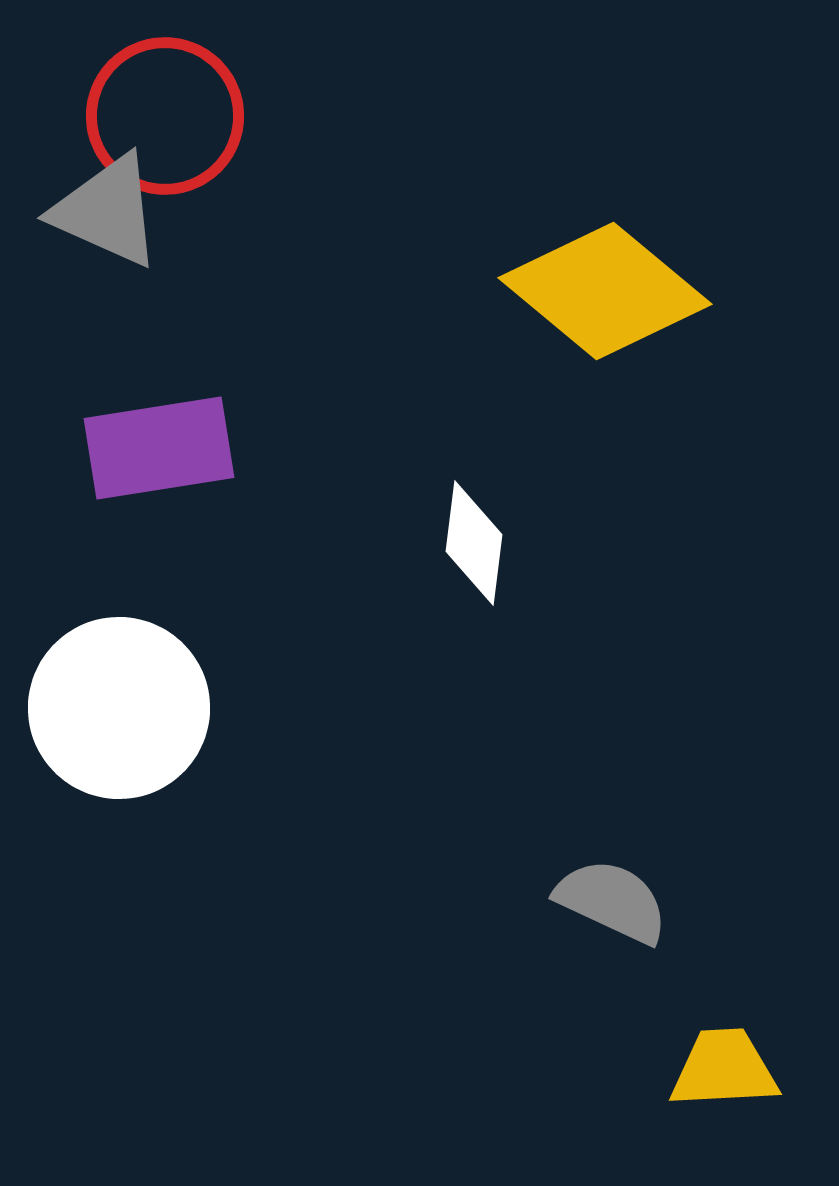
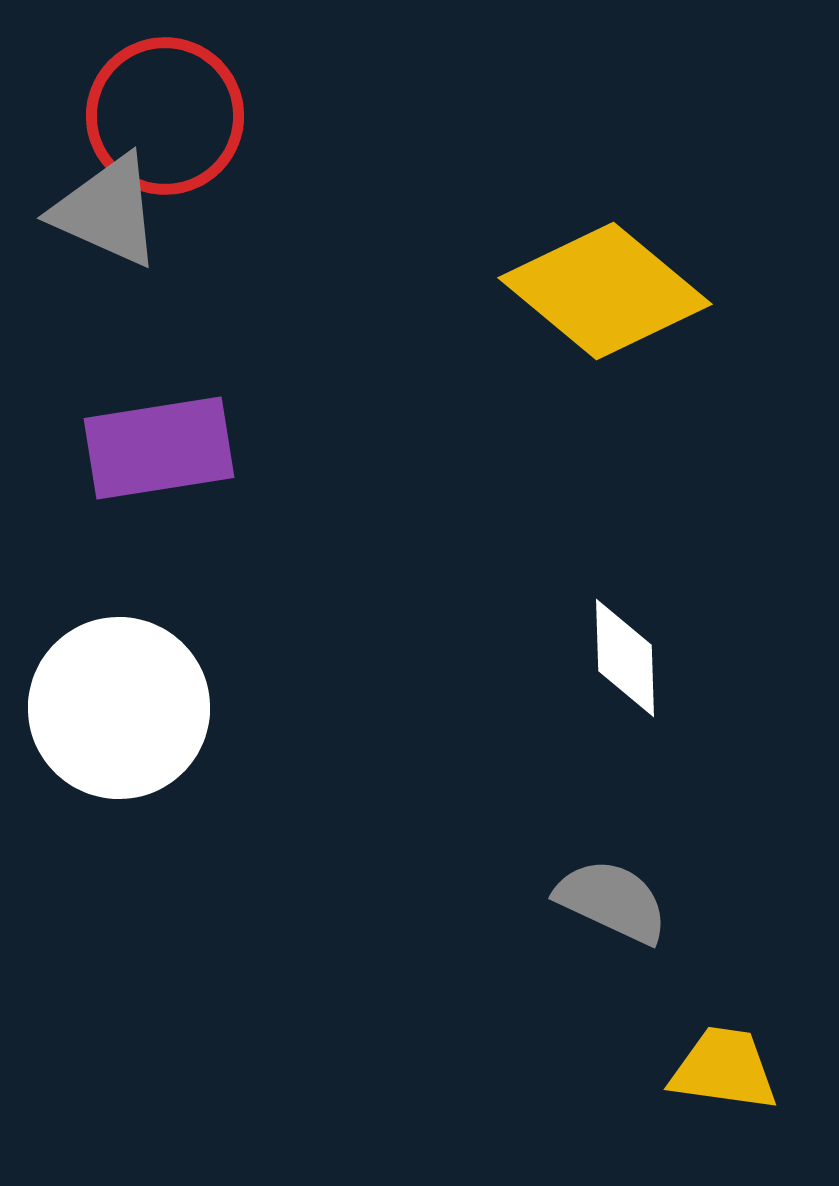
white diamond: moved 151 px right, 115 px down; rotated 9 degrees counterclockwise
yellow trapezoid: rotated 11 degrees clockwise
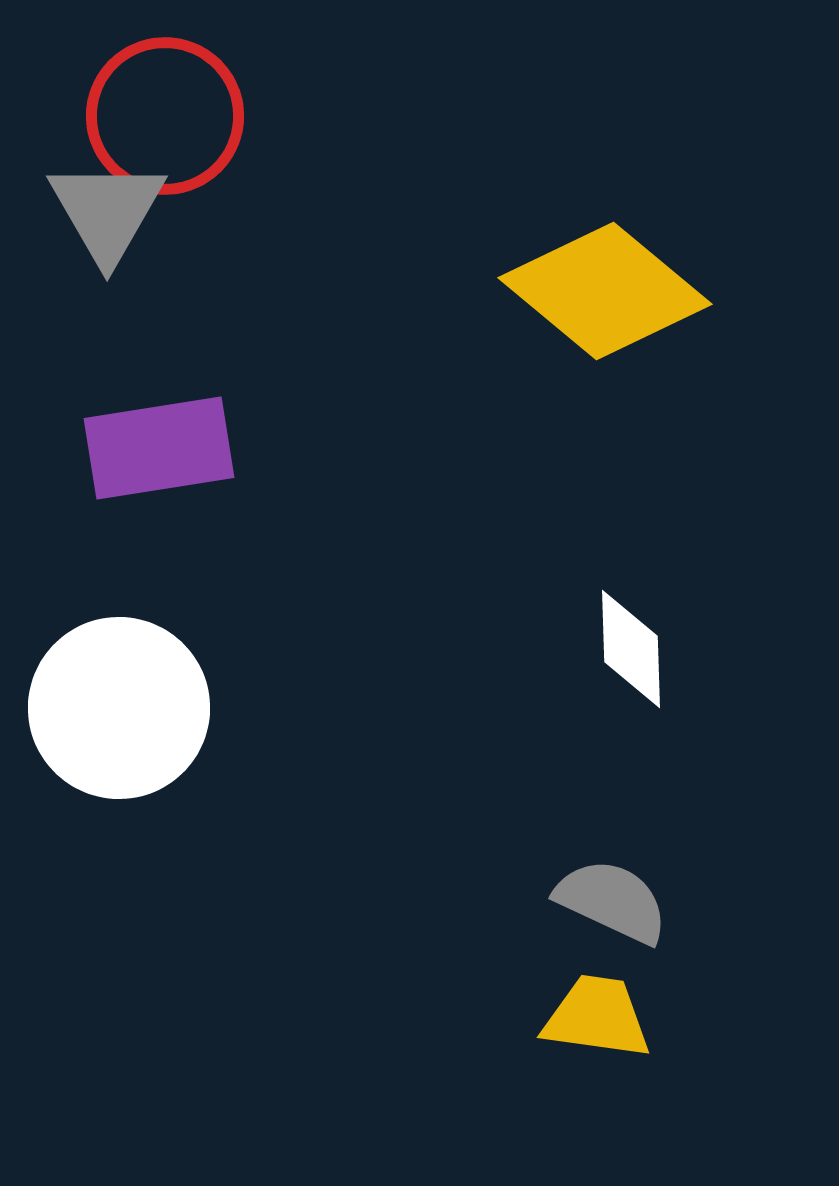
gray triangle: rotated 36 degrees clockwise
white diamond: moved 6 px right, 9 px up
yellow trapezoid: moved 127 px left, 52 px up
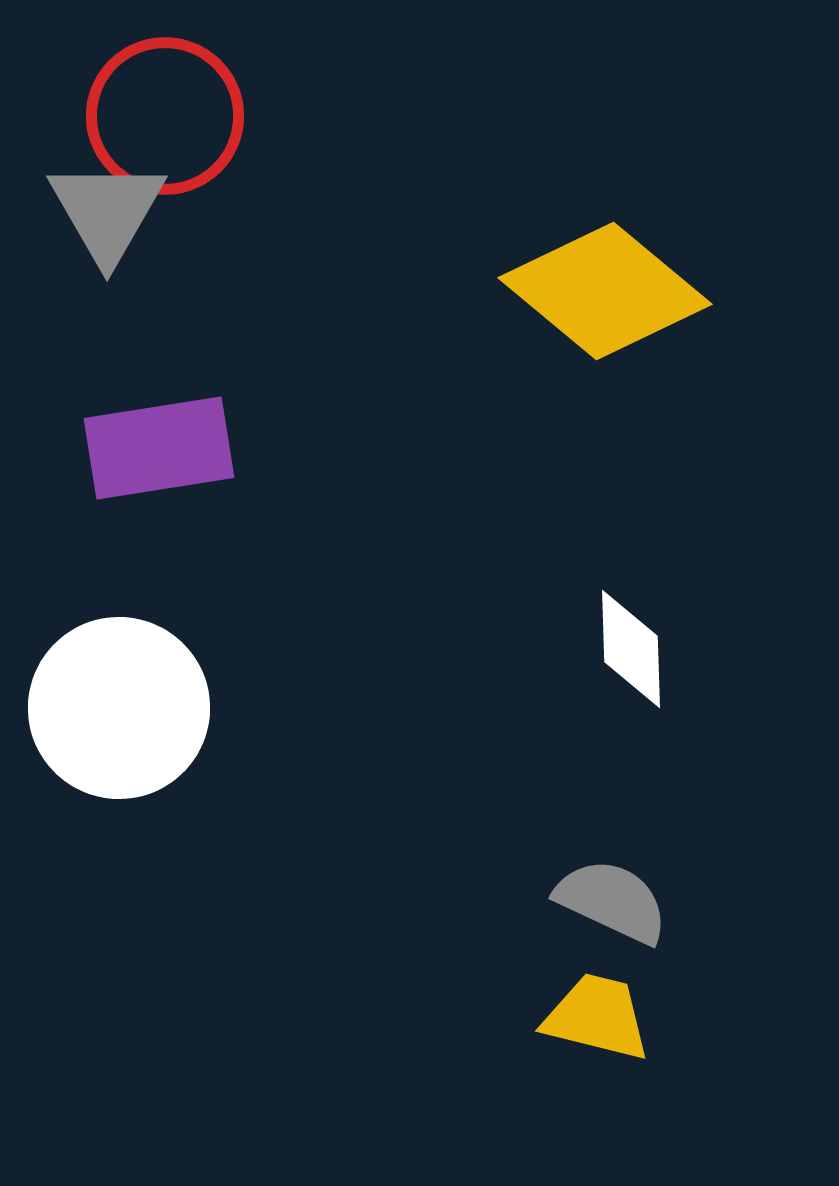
yellow trapezoid: rotated 6 degrees clockwise
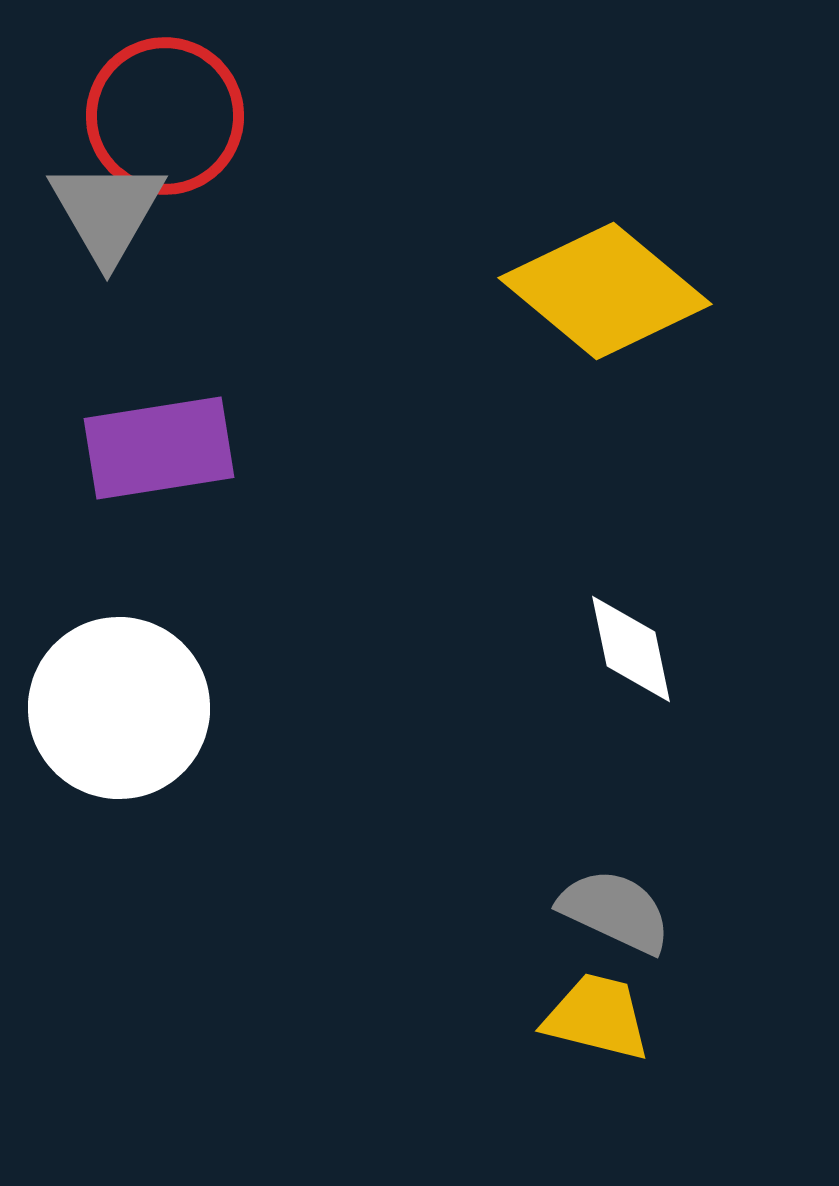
white diamond: rotated 10 degrees counterclockwise
gray semicircle: moved 3 px right, 10 px down
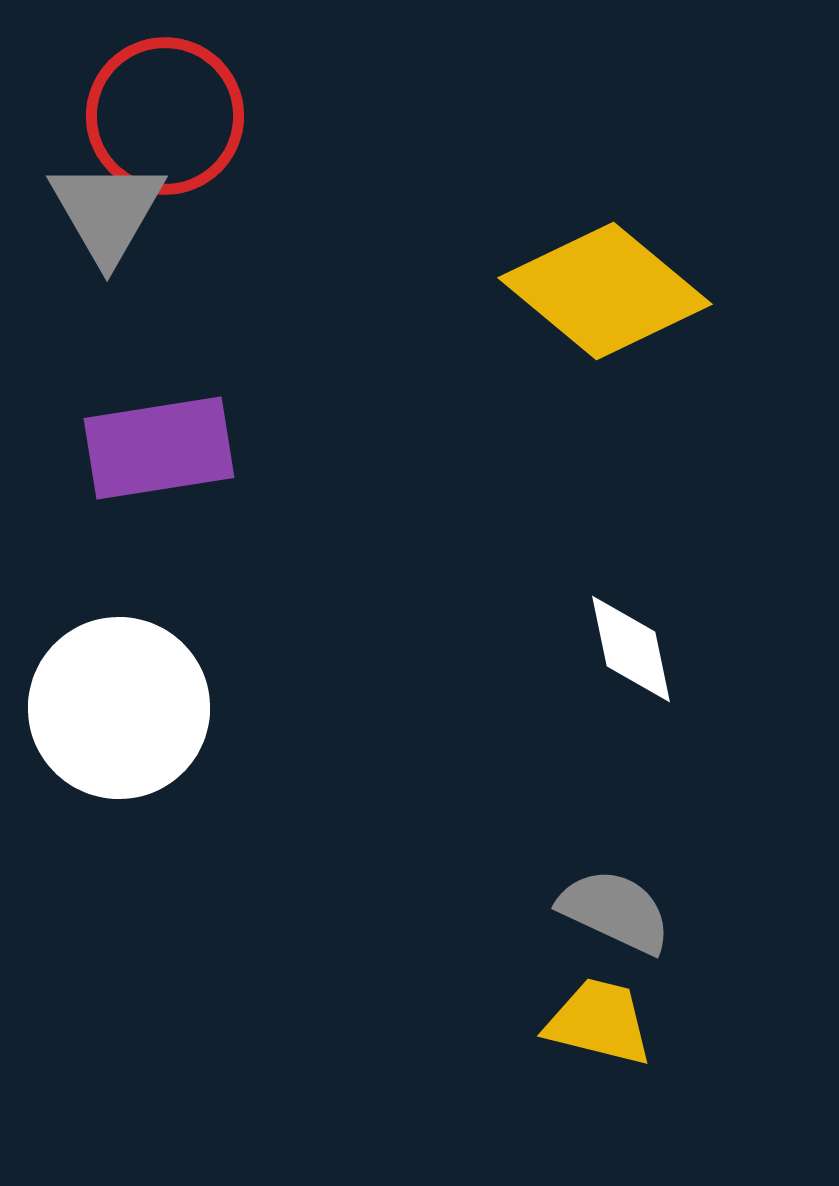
yellow trapezoid: moved 2 px right, 5 px down
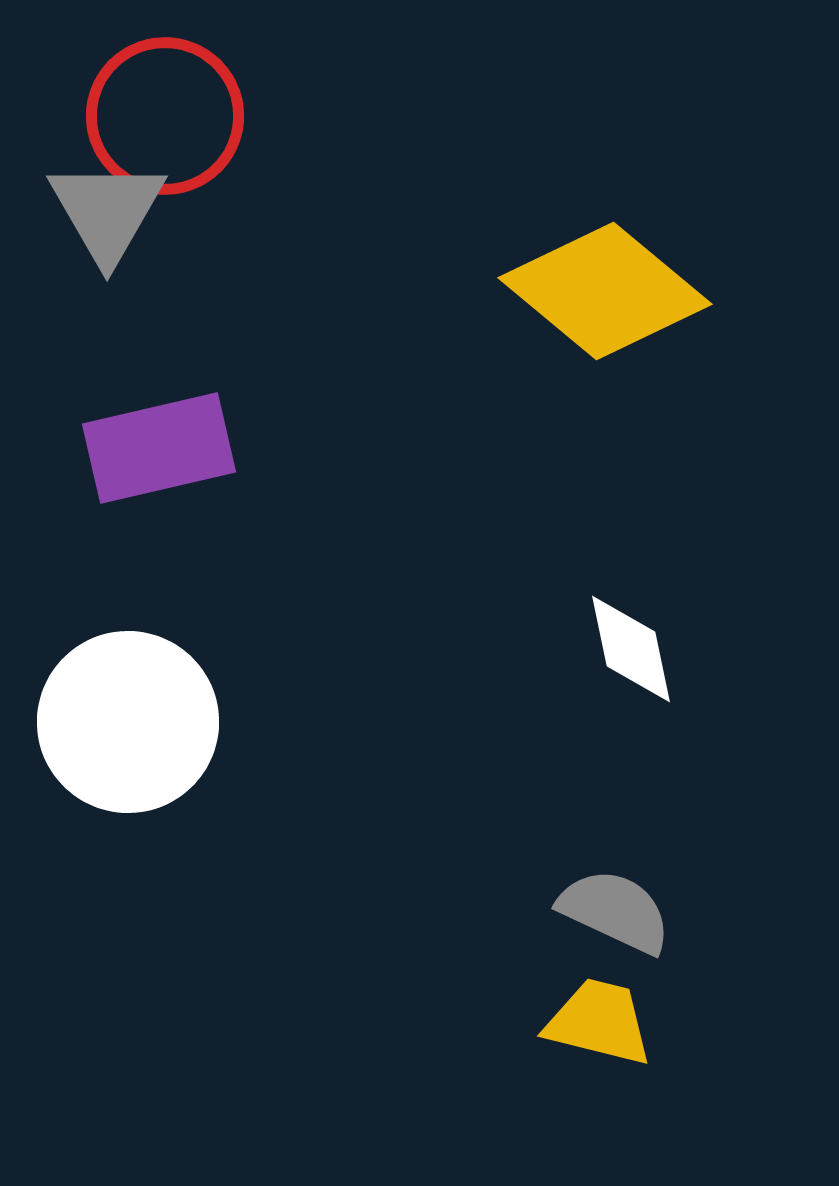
purple rectangle: rotated 4 degrees counterclockwise
white circle: moved 9 px right, 14 px down
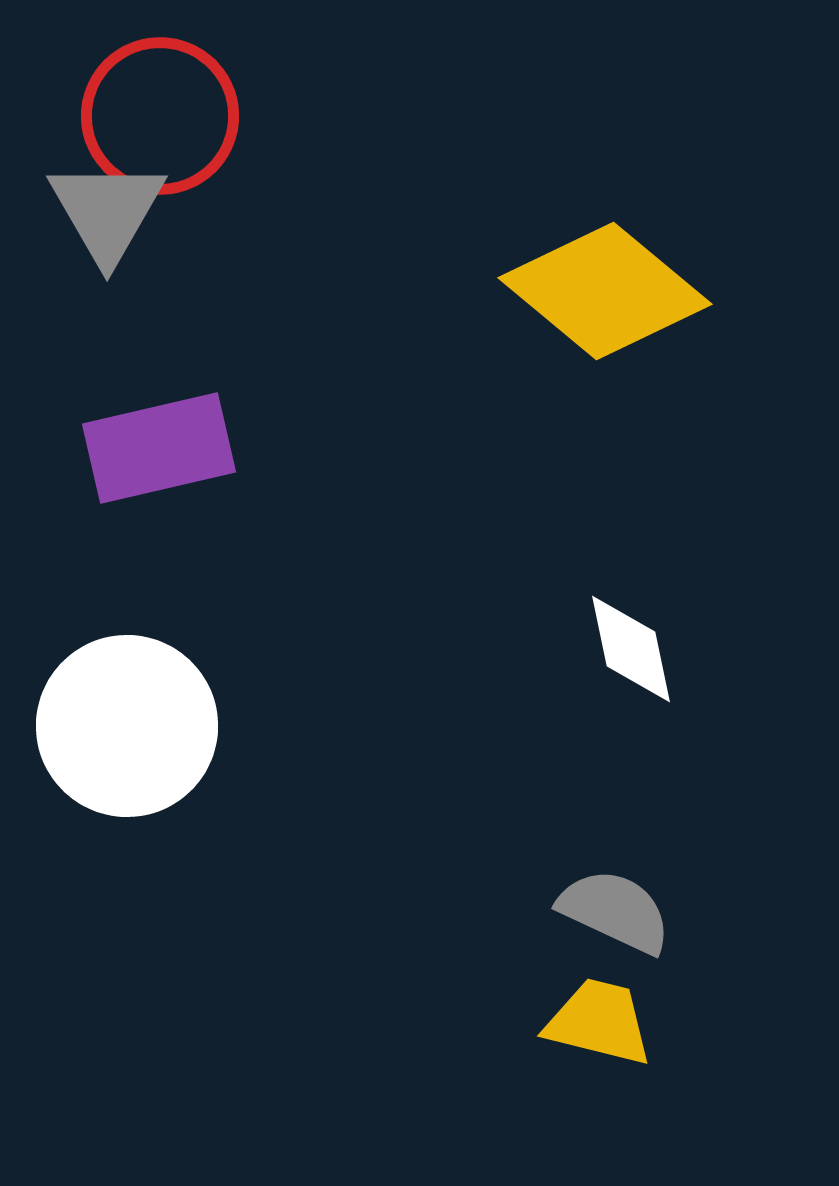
red circle: moved 5 px left
white circle: moved 1 px left, 4 px down
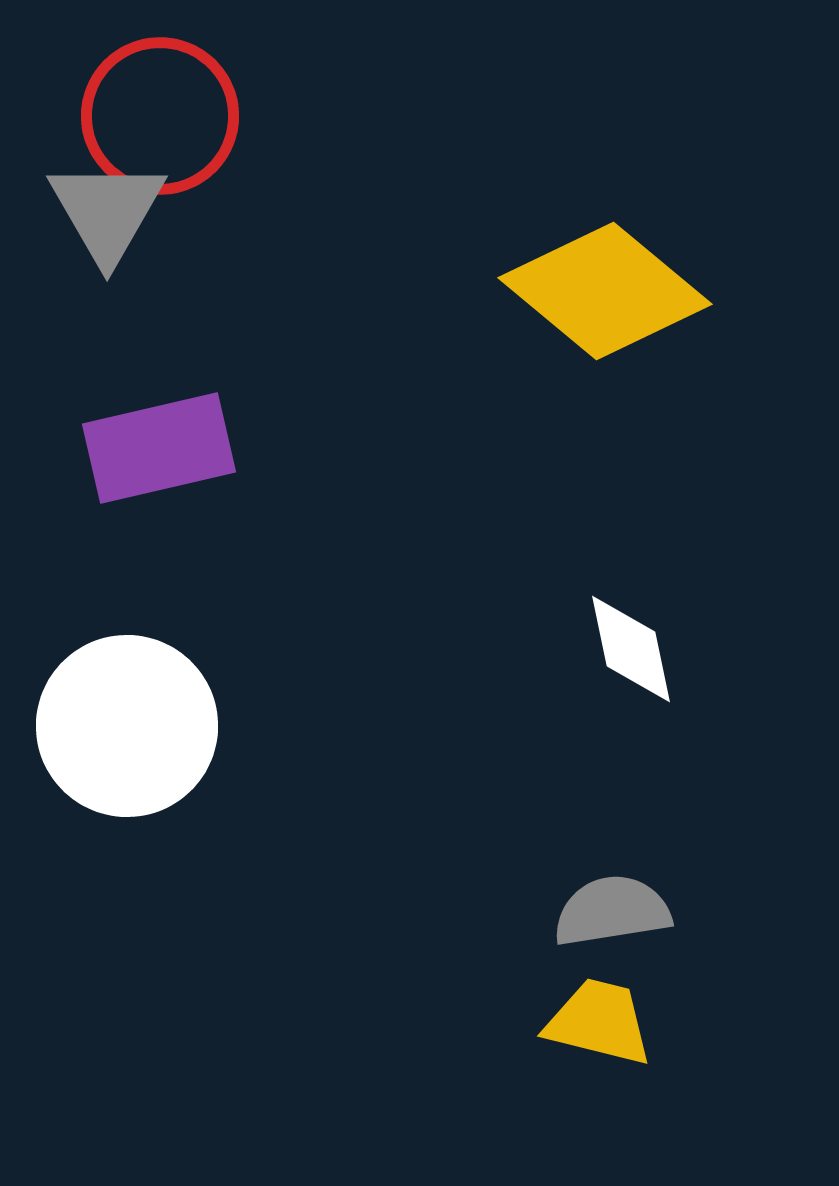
gray semicircle: moved 3 px left; rotated 34 degrees counterclockwise
